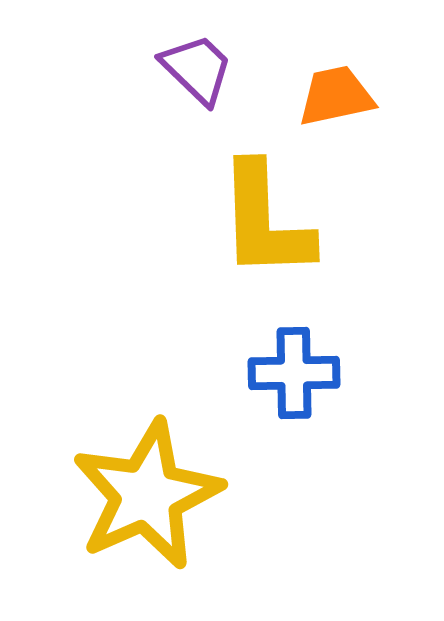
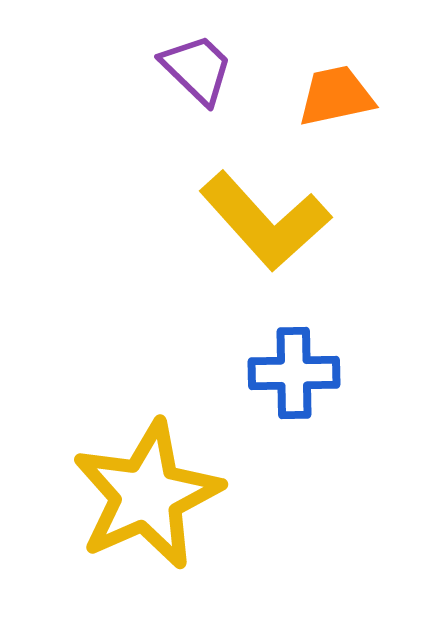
yellow L-shape: rotated 40 degrees counterclockwise
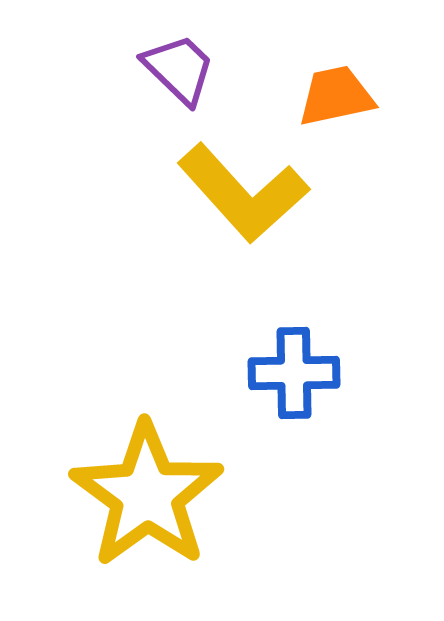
purple trapezoid: moved 18 px left
yellow L-shape: moved 22 px left, 28 px up
yellow star: rotated 12 degrees counterclockwise
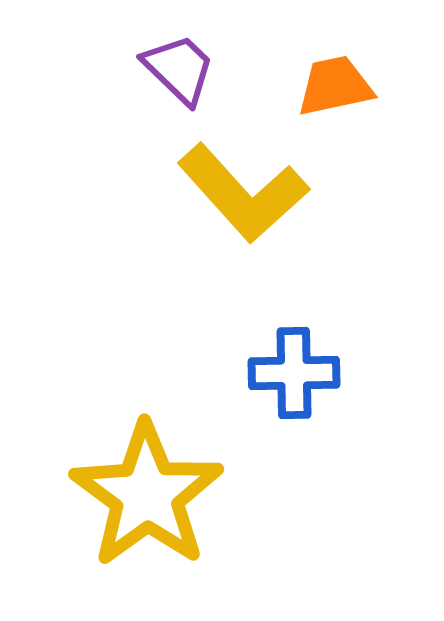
orange trapezoid: moved 1 px left, 10 px up
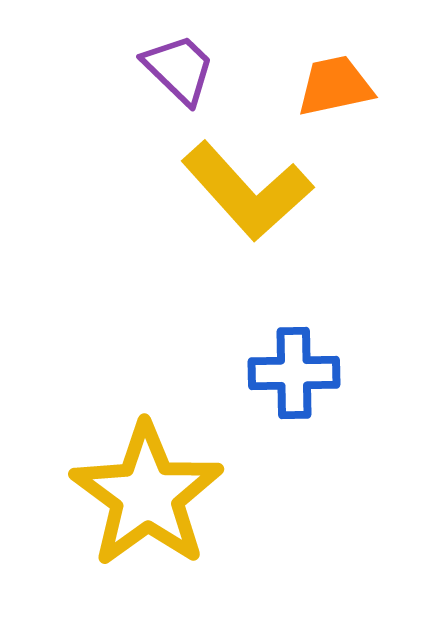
yellow L-shape: moved 4 px right, 2 px up
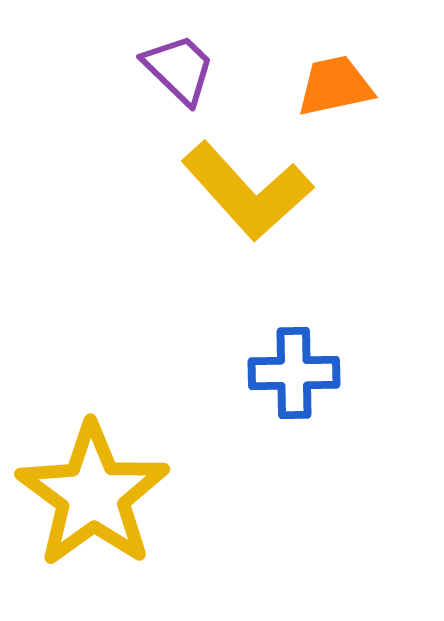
yellow star: moved 54 px left
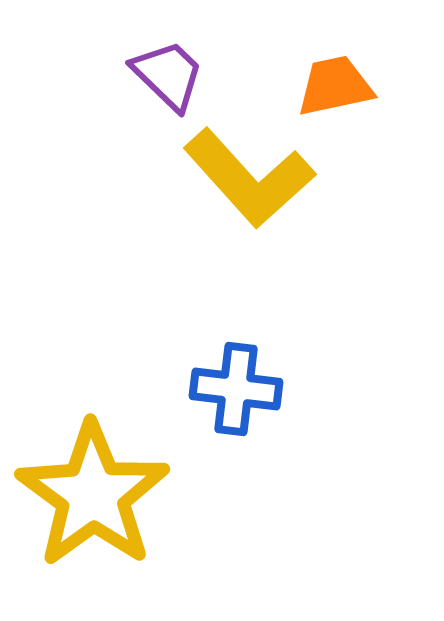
purple trapezoid: moved 11 px left, 6 px down
yellow L-shape: moved 2 px right, 13 px up
blue cross: moved 58 px left, 16 px down; rotated 8 degrees clockwise
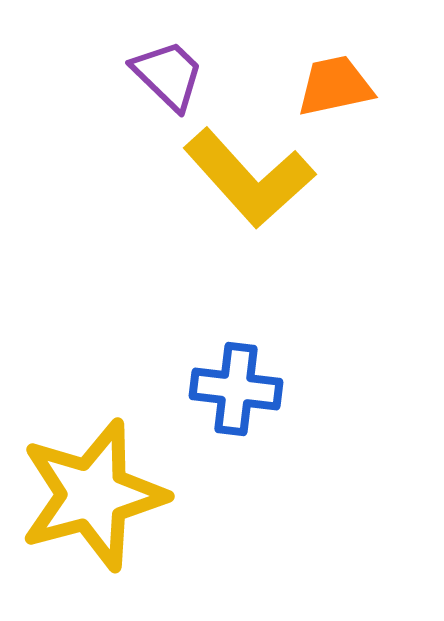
yellow star: rotated 21 degrees clockwise
